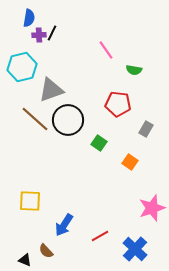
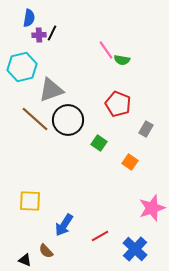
green semicircle: moved 12 px left, 10 px up
red pentagon: rotated 15 degrees clockwise
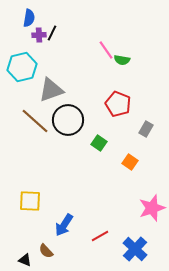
brown line: moved 2 px down
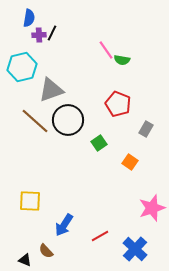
green square: rotated 21 degrees clockwise
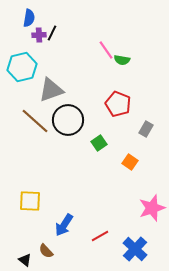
black triangle: rotated 16 degrees clockwise
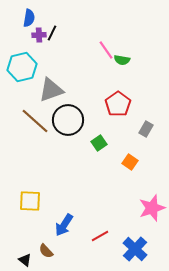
red pentagon: rotated 15 degrees clockwise
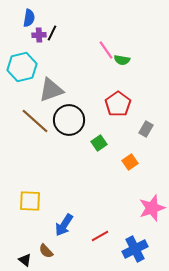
black circle: moved 1 px right
orange square: rotated 21 degrees clockwise
blue cross: rotated 20 degrees clockwise
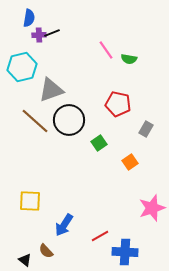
black line: rotated 42 degrees clockwise
green semicircle: moved 7 px right, 1 px up
red pentagon: rotated 25 degrees counterclockwise
blue cross: moved 10 px left, 3 px down; rotated 30 degrees clockwise
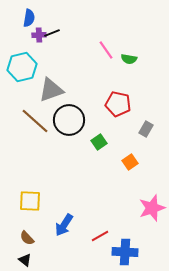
green square: moved 1 px up
brown semicircle: moved 19 px left, 13 px up
